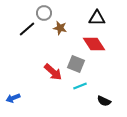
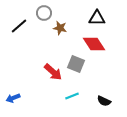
black line: moved 8 px left, 3 px up
cyan line: moved 8 px left, 10 px down
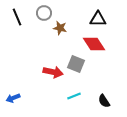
black triangle: moved 1 px right, 1 px down
black line: moved 2 px left, 9 px up; rotated 72 degrees counterclockwise
red arrow: rotated 30 degrees counterclockwise
cyan line: moved 2 px right
black semicircle: rotated 32 degrees clockwise
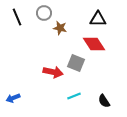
gray square: moved 1 px up
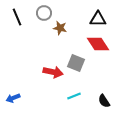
red diamond: moved 4 px right
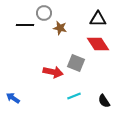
black line: moved 8 px right, 8 px down; rotated 66 degrees counterclockwise
blue arrow: rotated 56 degrees clockwise
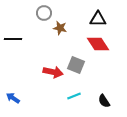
black line: moved 12 px left, 14 px down
gray square: moved 2 px down
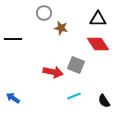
brown star: moved 1 px right
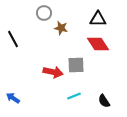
black line: rotated 60 degrees clockwise
gray square: rotated 24 degrees counterclockwise
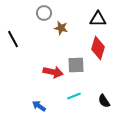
red diamond: moved 4 px down; rotated 50 degrees clockwise
blue arrow: moved 26 px right, 8 px down
